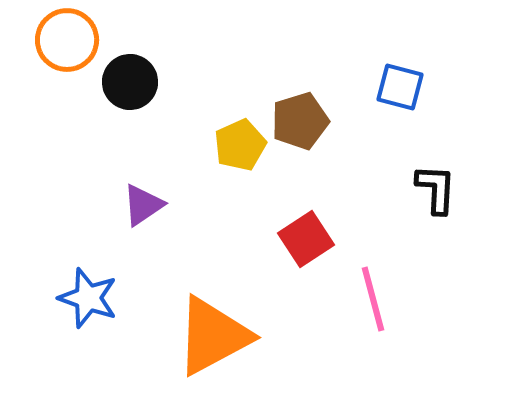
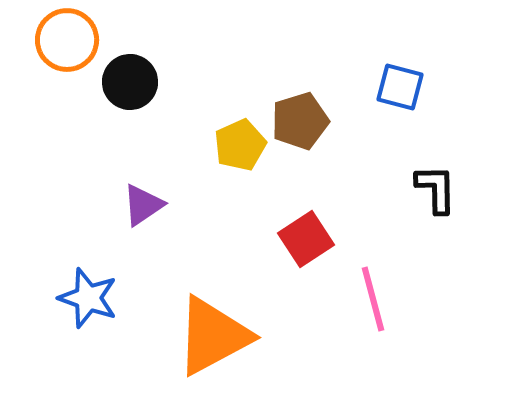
black L-shape: rotated 4 degrees counterclockwise
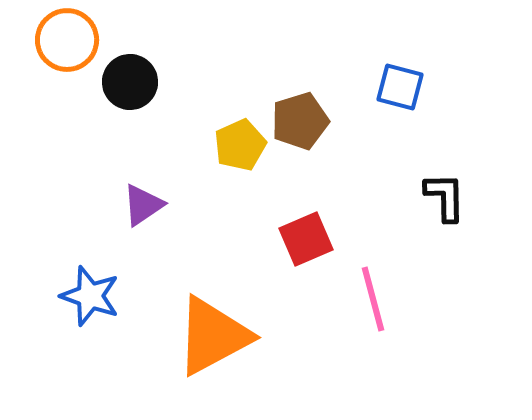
black L-shape: moved 9 px right, 8 px down
red square: rotated 10 degrees clockwise
blue star: moved 2 px right, 2 px up
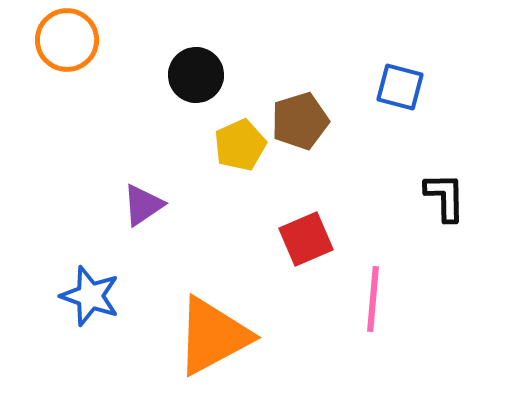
black circle: moved 66 px right, 7 px up
pink line: rotated 20 degrees clockwise
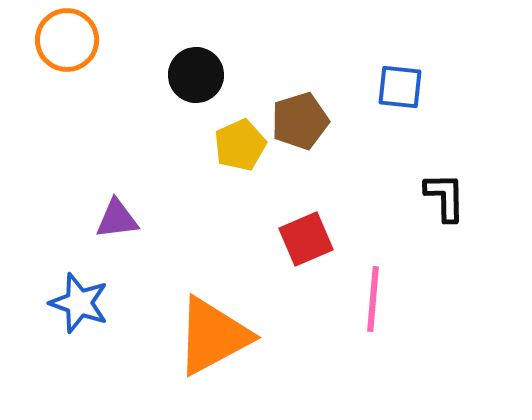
blue square: rotated 9 degrees counterclockwise
purple triangle: moved 26 px left, 14 px down; rotated 27 degrees clockwise
blue star: moved 11 px left, 7 px down
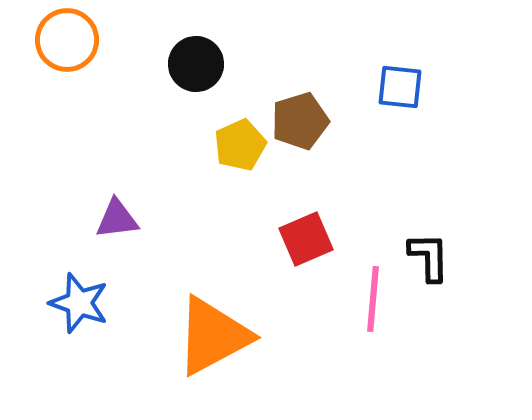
black circle: moved 11 px up
black L-shape: moved 16 px left, 60 px down
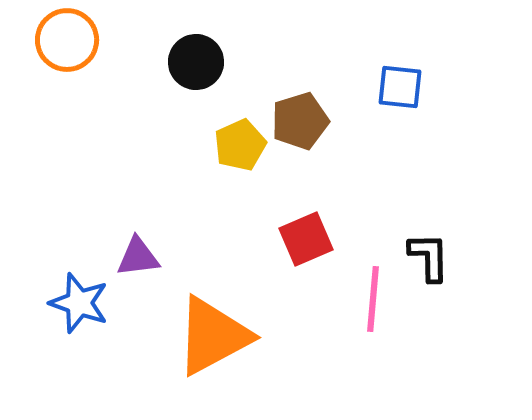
black circle: moved 2 px up
purple triangle: moved 21 px right, 38 px down
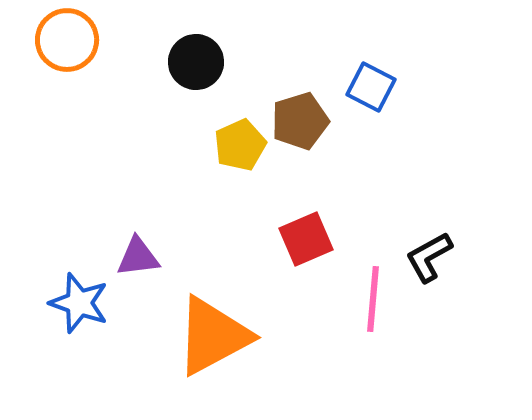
blue square: moved 29 px left; rotated 21 degrees clockwise
black L-shape: rotated 118 degrees counterclockwise
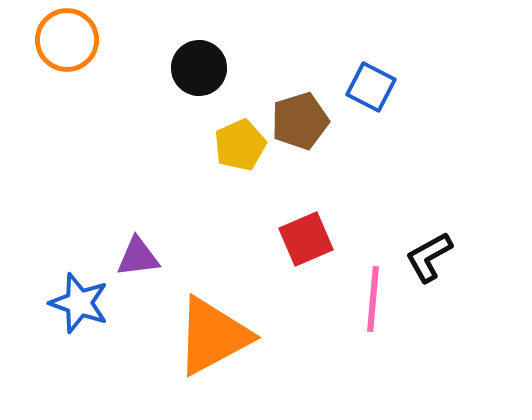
black circle: moved 3 px right, 6 px down
